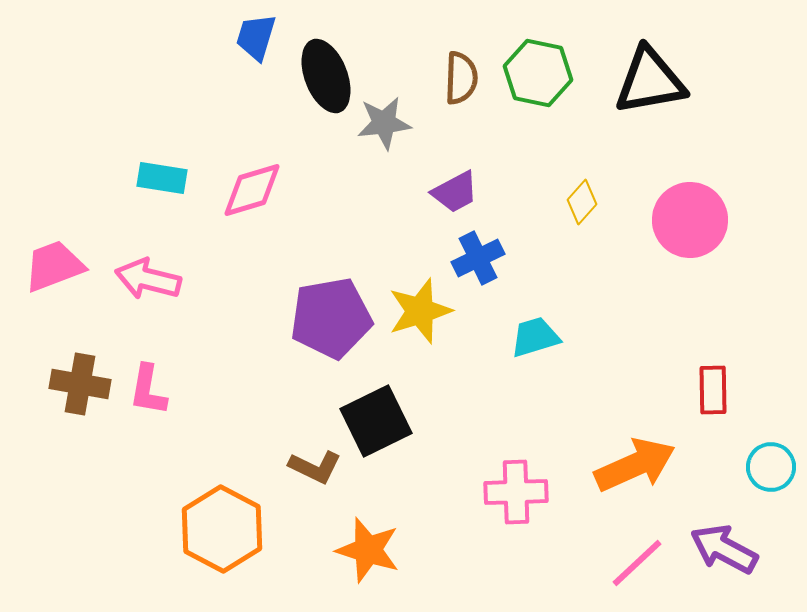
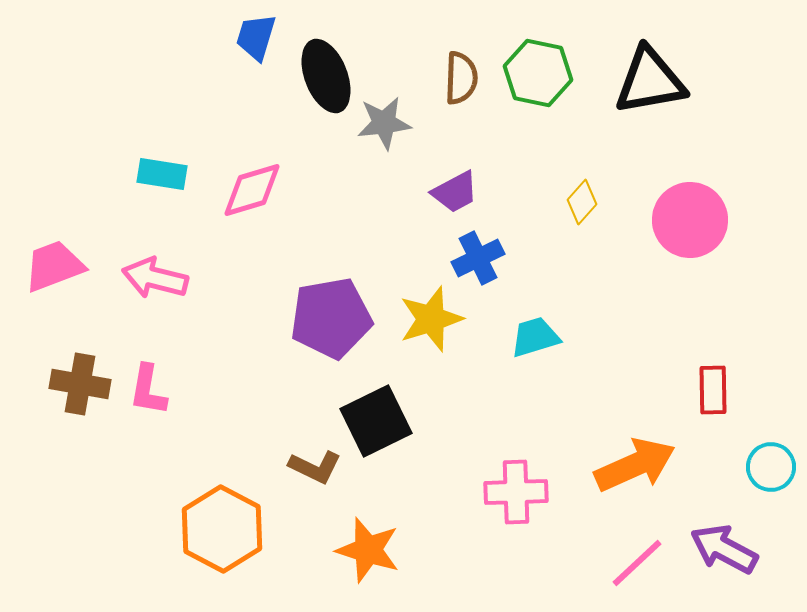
cyan rectangle: moved 4 px up
pink arrow: moved 7 px right, 1 px up
yellow star: moved 11 px right, 8 px down
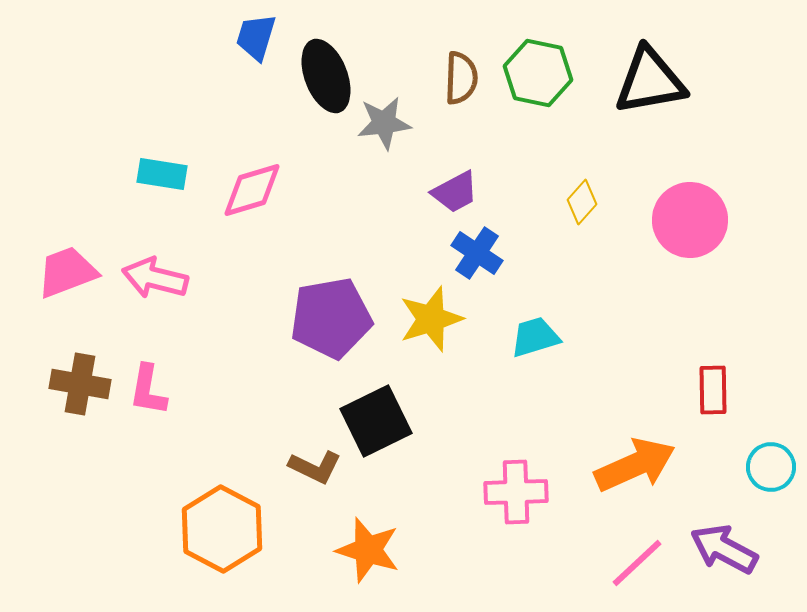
blue cross: moved 1 px left, 5 px up; rotated 30 degrees counterclockwise
pink trapezoid: moved 13 px right, 6 px down
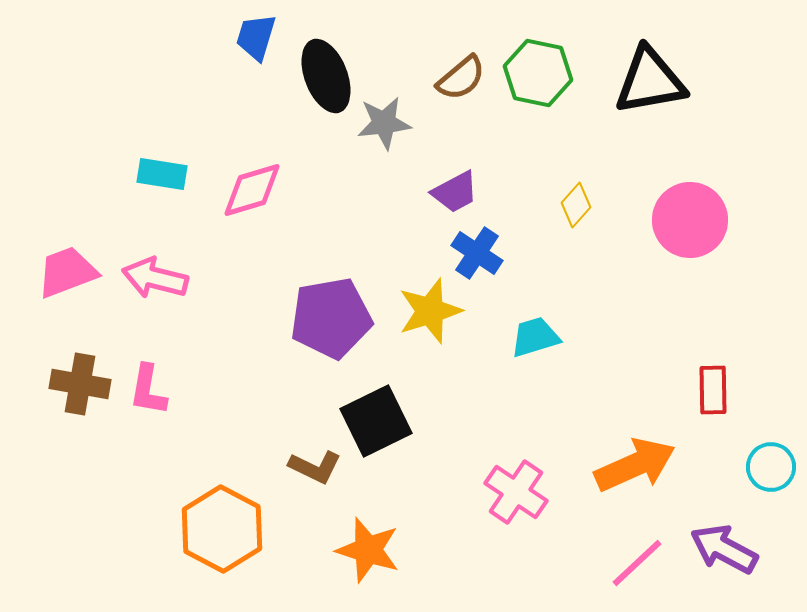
brown semicircle: rotated 48 degrees clockwise
yellow diamond: moved 6 px left, 3 px down
yellow star: moved 1 px left, 8 px up
pink cross: rotated 36 degrees clockwise
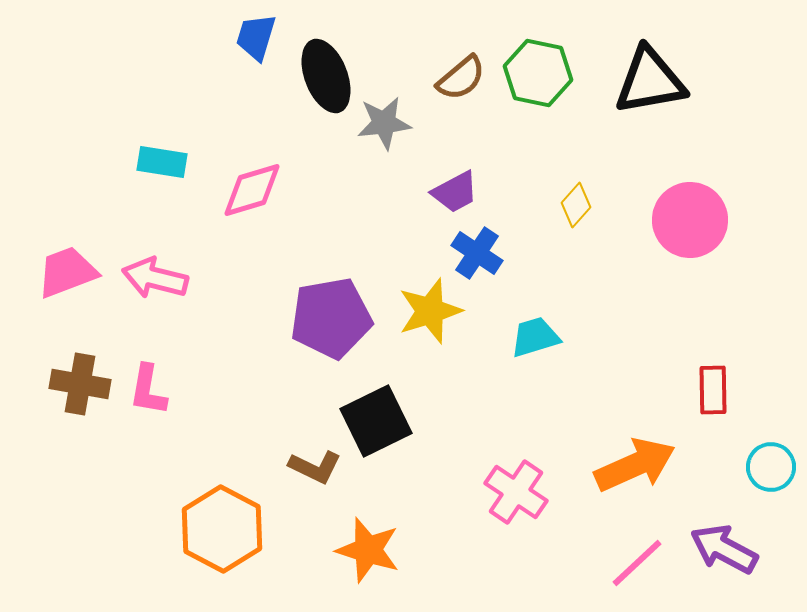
cyan rectangle: moved 12 px up
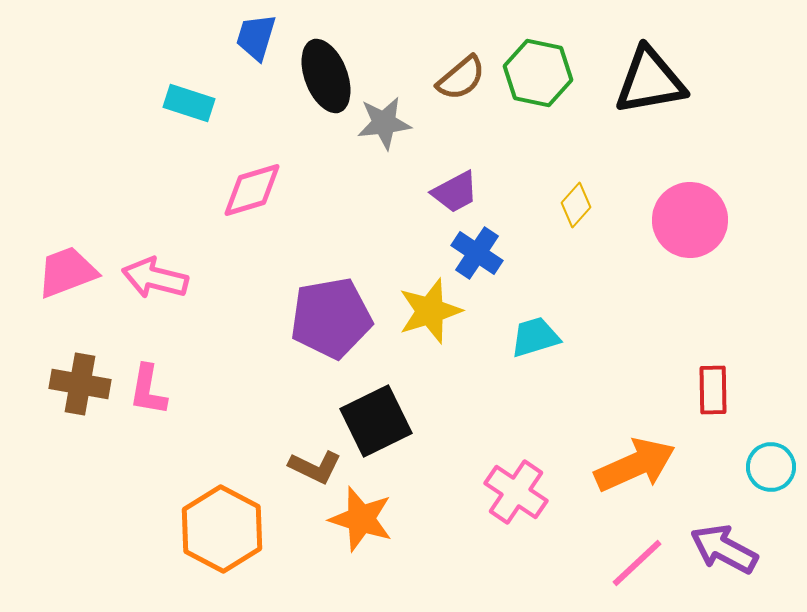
cyan rectangle: moved 27 px right, 59 px up; rotated 9 degrees clockwise
orange star: moved 7 px left, 31 px up
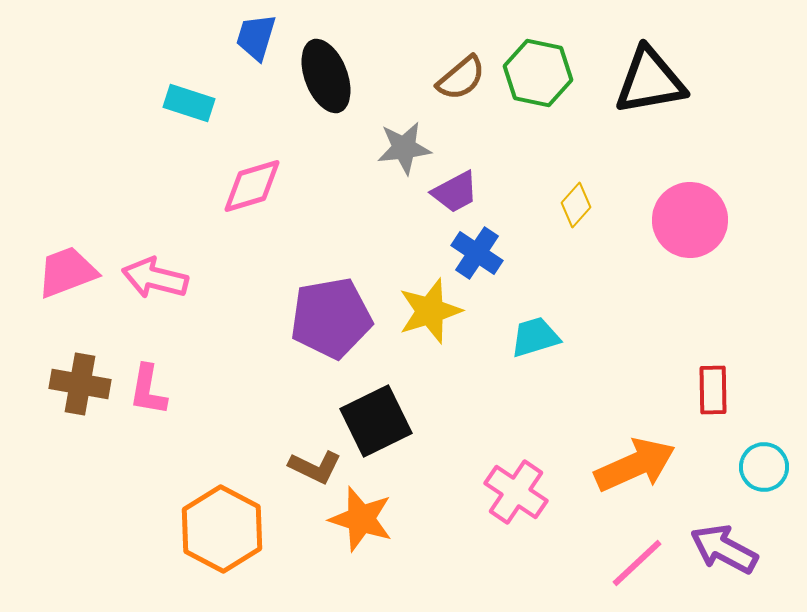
gray star: moved 20 px right, 25 px down
pink diamond: moved 4 px up
cyan circle: moved 7 px left
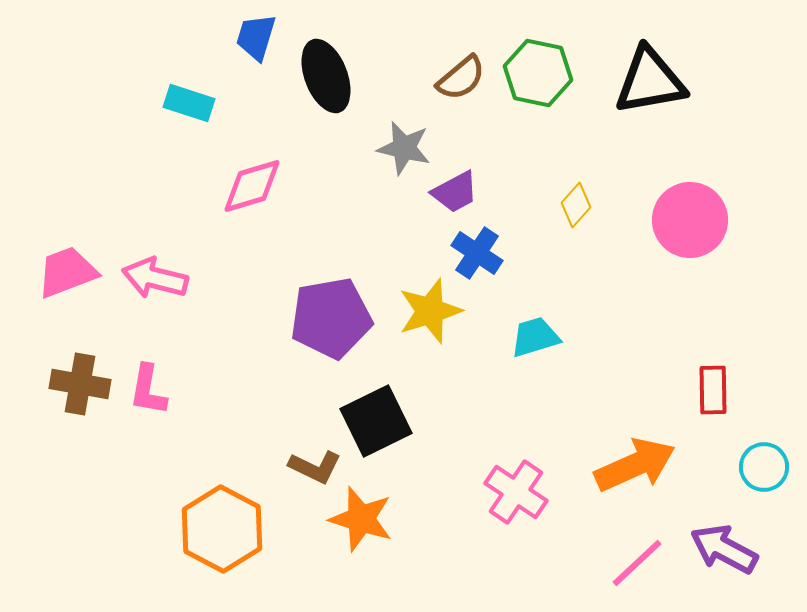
gray star: rotated 20 degrees clockwise
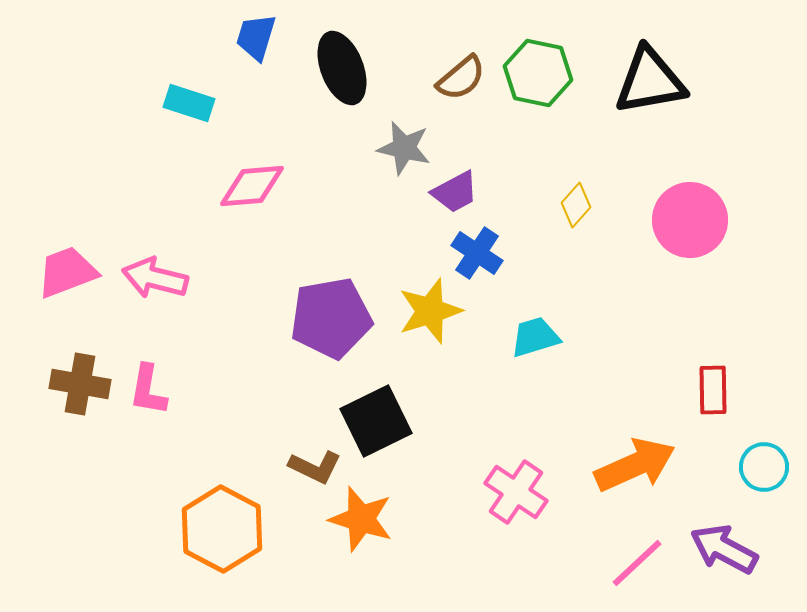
black ellipse: moved 16 px right, 8 px up
pink diamond: rotated 12 degrees clockwise
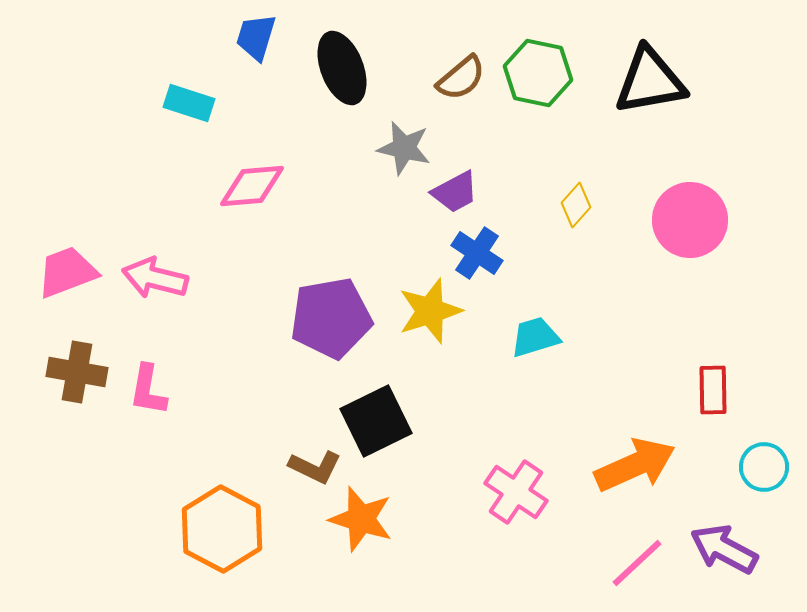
brown cross: moved 3 px left, 12 px up
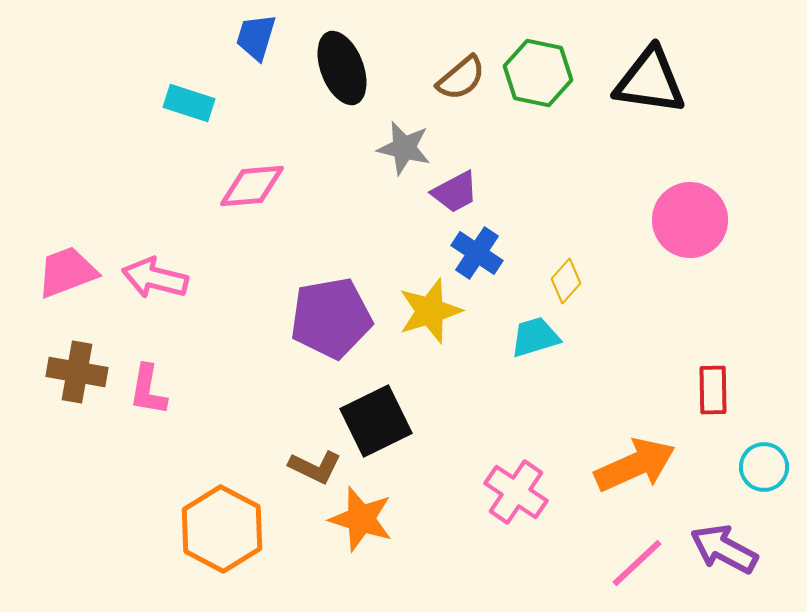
black triangle: rotated 18 degrees clockwise
yellow diamond: moved 10 px left, 76 px down
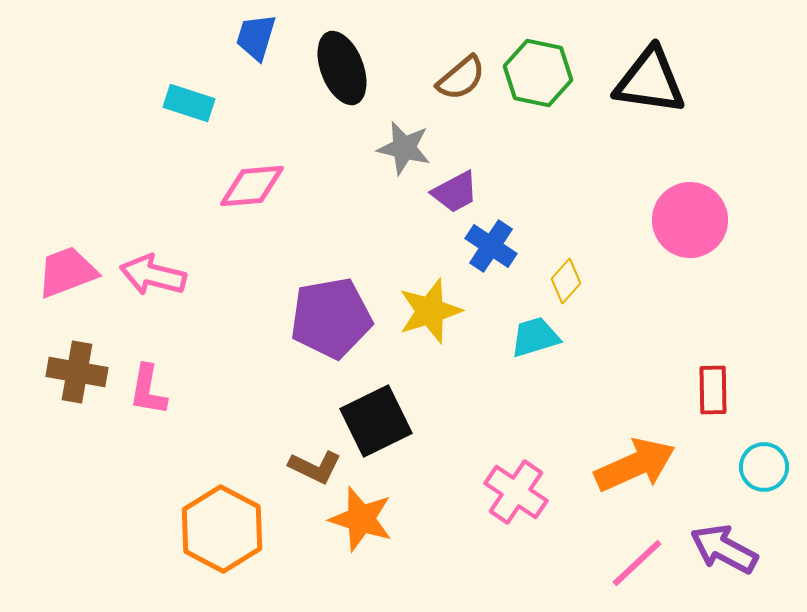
blue cross: moved 14 px right, 7 px up
pink arrow: moved 2 px left, 3 px up
